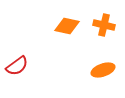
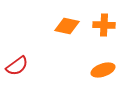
orange cross: rotated 10 degrees counterclockwise
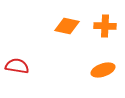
orange cross: moved 1 px right, 1 px down
red semicircle: rotated 135 degrees counterclockwise
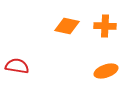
orange ellipse: moved 3 px right, 1 px down
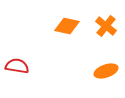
orange cross: moved 1 px right; rotated 35 degrees clockwise
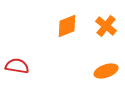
orange diamond: rotated 35 degrees counterclockwise
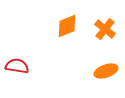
orange cross: moved 1 px left, 3 px down
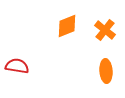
orange cross: moved 1 px down
orange ellipse: rotated 75 degrees counterclockwise
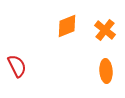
red semicircle: rotated 55 degrees clockwise
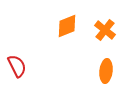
orange ellipse: rotated 10 degrees clockwise
